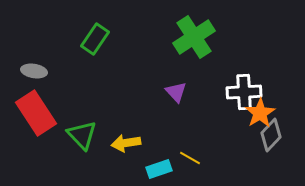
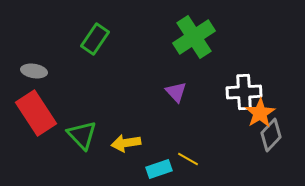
yellow line: moved 2 px left, 1 px down
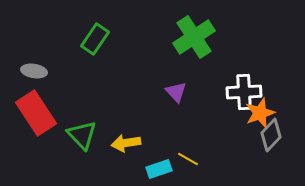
orange star: rotated 12 degrees clockwise
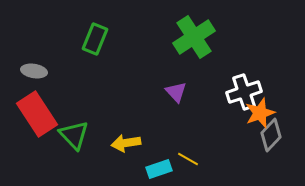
green rectangle: rotated 12 degrees counterclockwise
white cross: rotated 16 degrees counterclockwise
red rectangle: moved 1 px right, 1 px down
green triangle: moved 8 px left
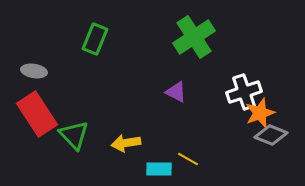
purple triangle: rotated 20 degrees counterclockwise
gray diamond: rotated 68 degrees clockwise
cyan rectangle: rotated 20 degrees clockwise
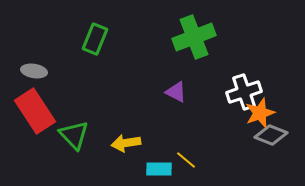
green cross: rotated 12 degrees clockwise
red rectangle: moved 2 px left, 3 px up
yellow line: moved 2 px left, 1 px down; rotated 10 degrees clockwise
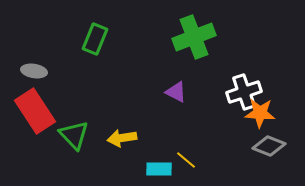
orange star: rotated 24 degrees clockwise
gray diamond: moved 2 px left, 11 px down
yellow arrow: moved 4 px left, 5 px up
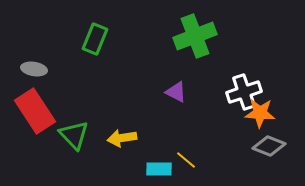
green cross: moved 1 px right, 1 px up
gray ellipse: moved 2 px up
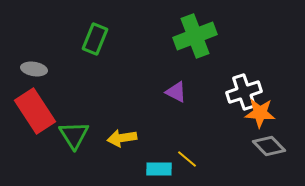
green triangle: rotated 12 degrees clockwise
gray diamond: rotated 24 degrees clockwise
yellow line: moved 1 px right, 1 px up
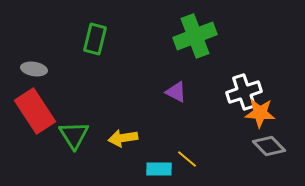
green rectangle: rotated 8 degrees counterclockwise
yellow arrow: moved 1 px right
